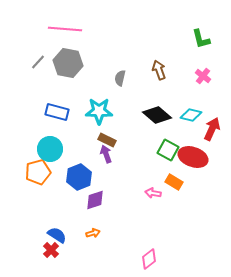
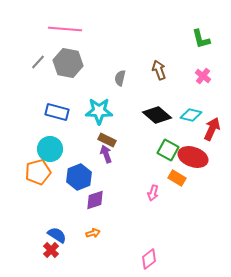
orange rectangle: moved 3 px right, 4 px up
pink arrow: rotated 84 degrees counterclockwise
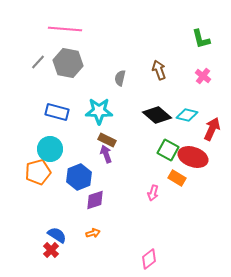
cyan diamond: moved 4 px left
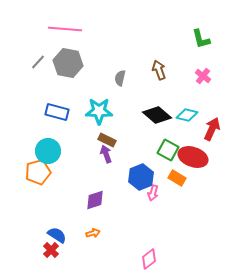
cyan circle: moved 2 px left, 2 px down
blue hexagon: moved 62 px right
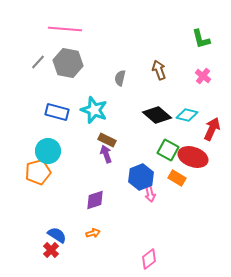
cyan star: moved 5 px left, 1 px up; rotated 20 degrees clockwise
pink arrow: moved 3 px left, 1 px down; rotated 28 degrees counterclockwise
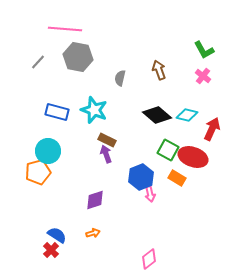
green L-shape: moved 3 px right, 11 px down; rotated 15 degrees counterclockwise
gray hexagon: moved 10 px right, 6 px up
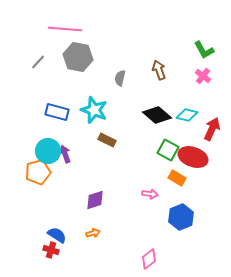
purple arrow: moved 41 px left
blue hexagon: moved 40 px right, 40 px down
pink arrow: rotated 70 degrees counterclockwise
red cross: rotated 28 degrees counterclockwise
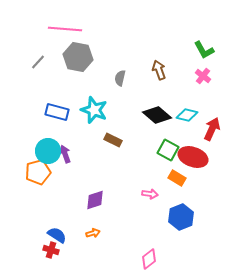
brown rectangle: moved 6 px right
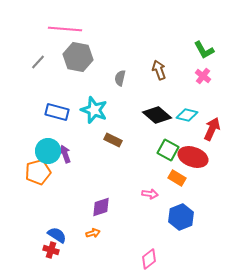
purple diamond: moved 6 px right, 7 px down
